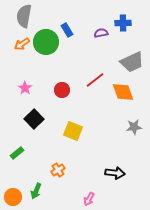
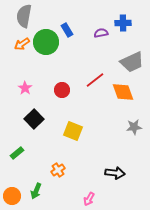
orange circle: moved 1 px left, 1 px up
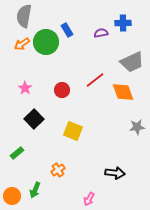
gray star: moved 3 px right
green arrow: moved 1 px left, 1 px up
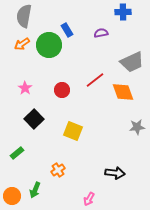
blue cross: moved 11 px up
green circle: moved 3 px right, 3 px down
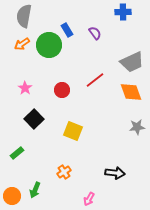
purple semicircle: moved 6 px left; rotated 64 degrees clockwise
orange diamond: moved 8 px right
orange cross: moved 6 px right, 2 px down
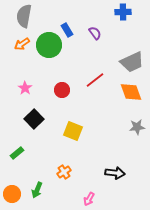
green arrow: moved 2 px right
orange circle: moved 2 px up
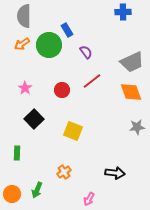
gray semicircle: rotated 10 degrees counterclockwise
purple semicircle: moved 9 px left, 19 px down
red line: moved 3 px left, 1 px down
green rectangle: rotated 48 degrees counterclockwise
